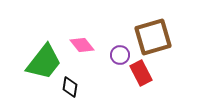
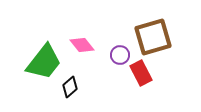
black diamond: rotated 40 degrees clockwise
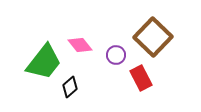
brown square: rotated 30 degrees counterclockwise
pink diamond: moved 2 px left
purple circle: moved 4 px left
red rectangle: moved 5 px down
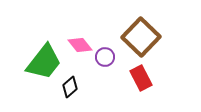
brown square: moved 12 px left
purple circle: moved 11 px left, 2 px down
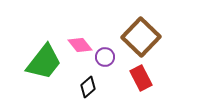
black diamond: moved 18 px right
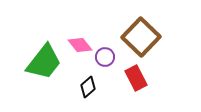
red rectangle: moved 5 px left
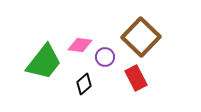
pink diamond: rotated 45 degrees counterclockwise
black diamond: moved 4 px left, 3 px up
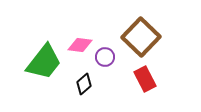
red rectangle: moved 9 px right, 1 px down
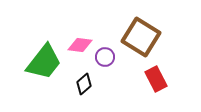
brown square: rotated 12 degrees counterclockwise
red rectangle: moved 11 px right
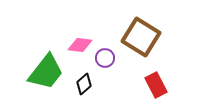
purple circle: moved 1 px down
green trapezoid: moved 2 px right, 10 px down
red rectangle: moved 6 px down
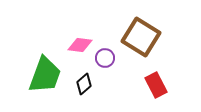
green trapezoid: moved 1 px left, 3 px down; rotated 18 degrees counterclockwise
